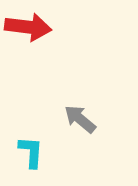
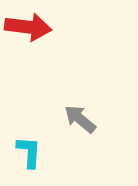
cyan L-shape: moved 2 px left
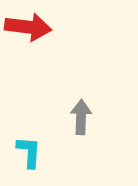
gray arrow: moved 1 px right, 2 px up; rotated 52 degrees clockwise
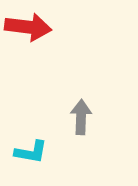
cyan L-shape: moved 2 px right; rotated 96 degrees clockwise
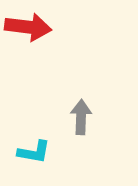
cyan L-shape: moved 3 px right
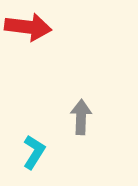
cyan L-shape: rotated 68 degrees counterclockwise
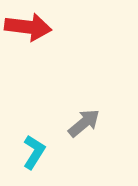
gray arrow: moved 3 px right, 6 px down; rotated 48 degrees clockwise
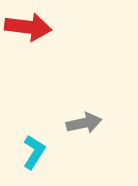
gray arrow: rotated 28 degrees clockwise
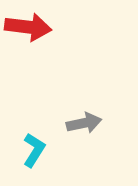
cyan L-shape: moved 2 px up
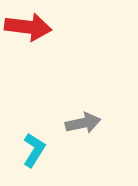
gray arrow: moved 1 px left
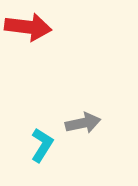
cyan L-shape: moved 8 px right, 5 px up
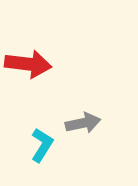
red arrow: moved 37 px down
